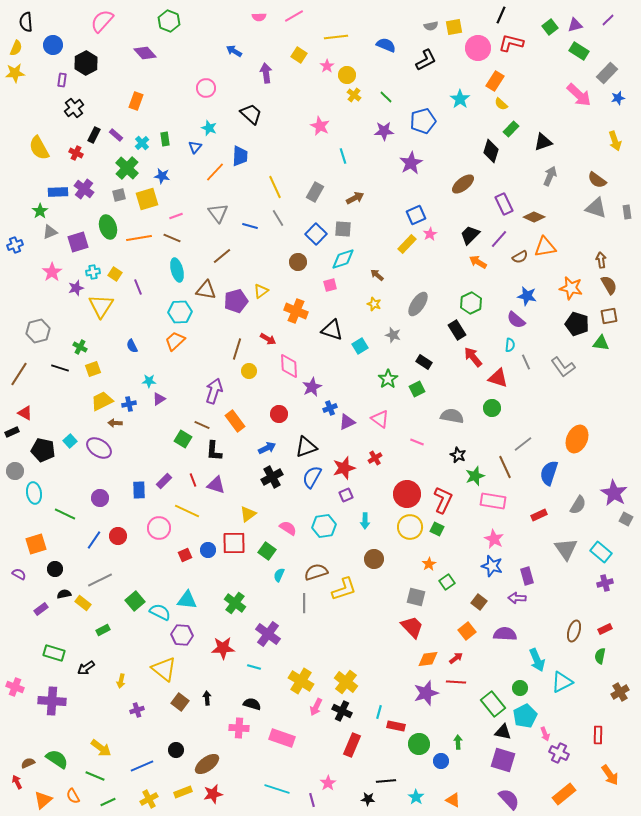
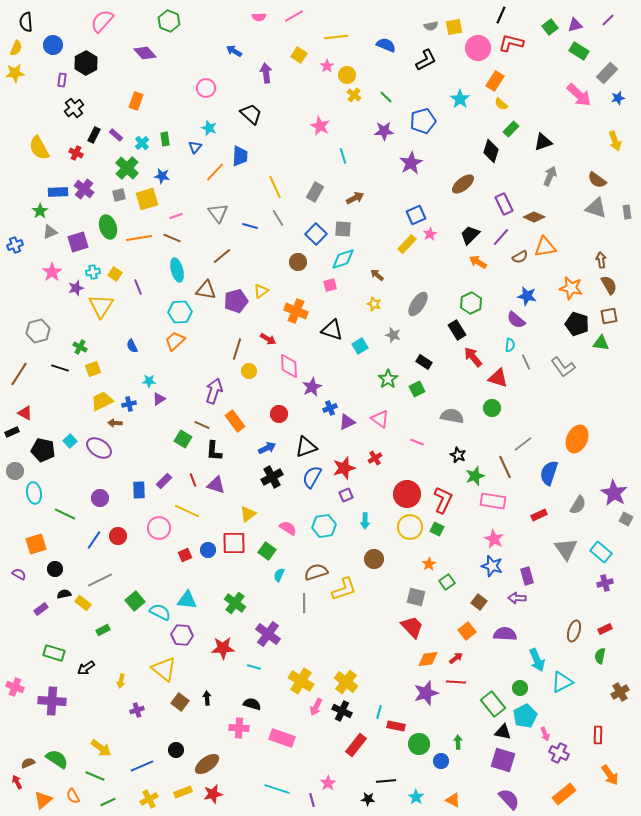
purple line at (499, 239): moved 2 px right, 2 px up
red rectangle at (352, 745): moved 4 px right; rotated 15 degrees clockwise
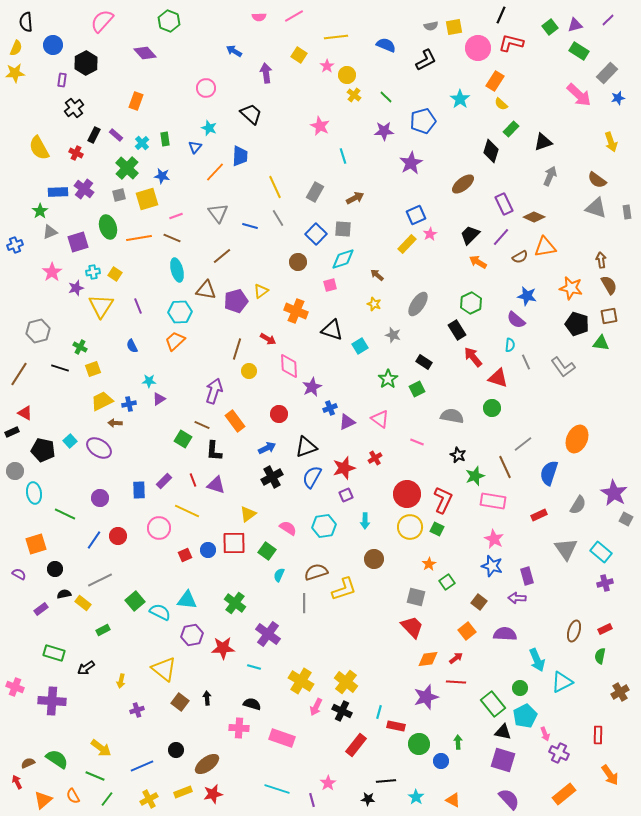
yellow arrow at (615, 141): moved 4 px left, 1 px down
purple line at (138, 287): moved 19 px down
purple hexagon at (182, 635): moved 10 px right; rotated 15 degrees counterclockwise
purple star at (426, 693): moved 4 px down
green line at (108, 802): moved 1 px left, 3 px up; rotated 28 degrees counterclockwise
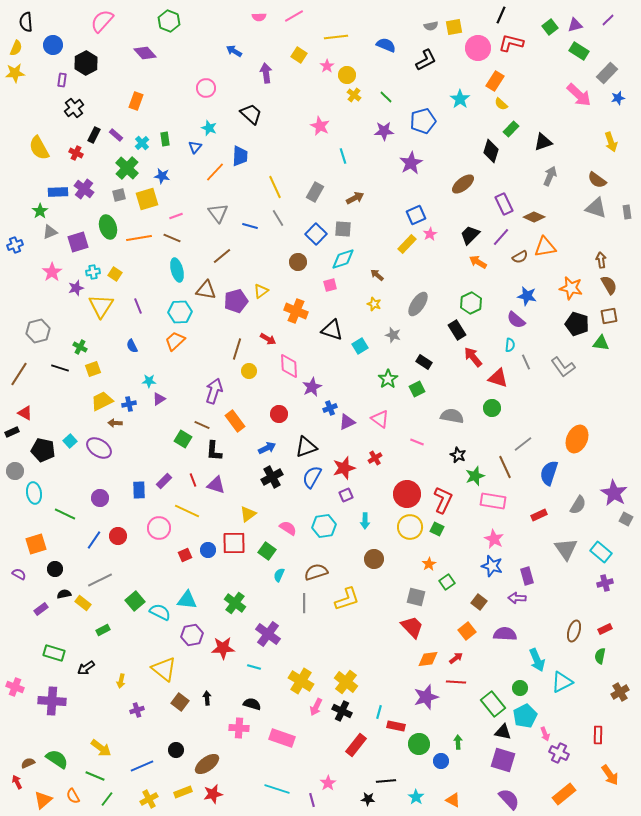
yellow L-shape at (344, 589): moved 3 px right, 10 px down
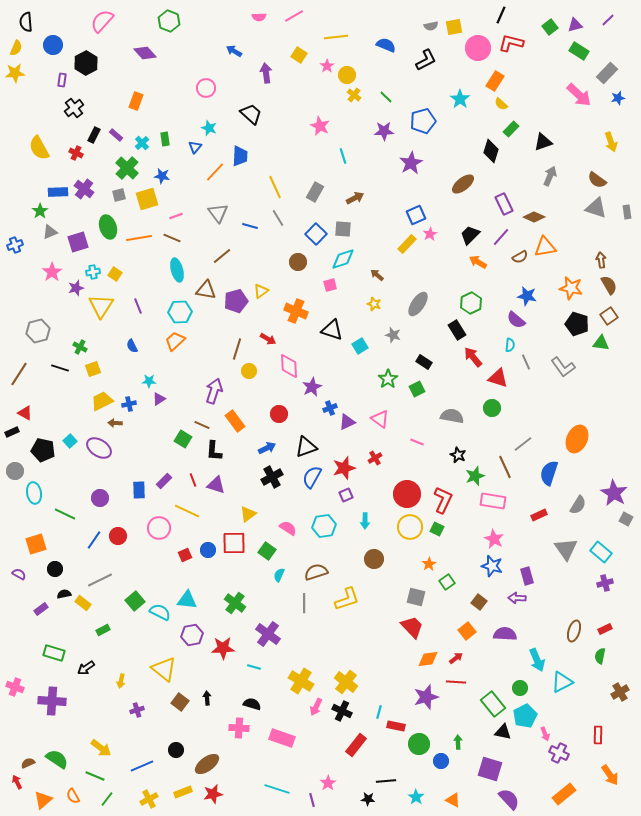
brown square at (609, 316): rotated 24 degrees counterclockwise
purple square at (503, 760): moved 13 px left, 9 px down
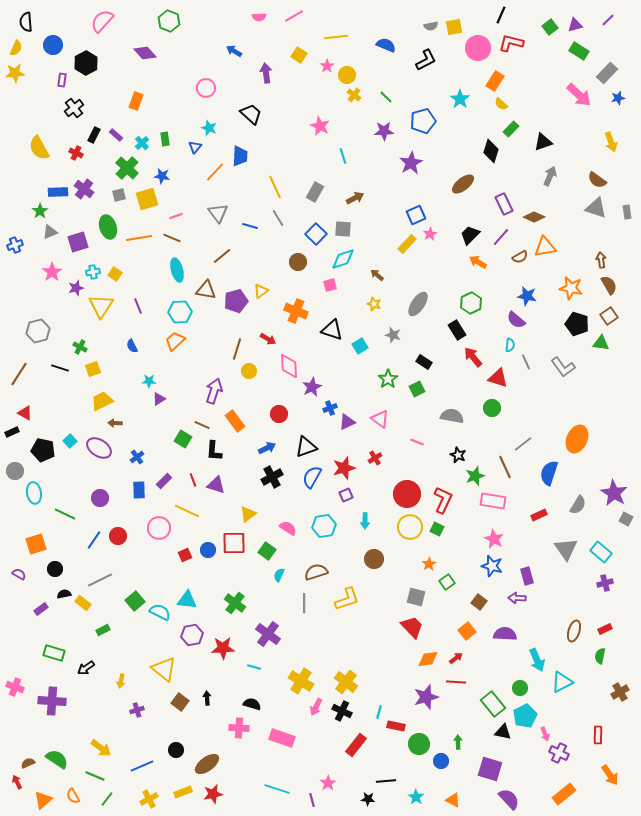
blue cross at (129, 404): moved 8 px right, 53 px down; rotated 24 degrees counterclockwise
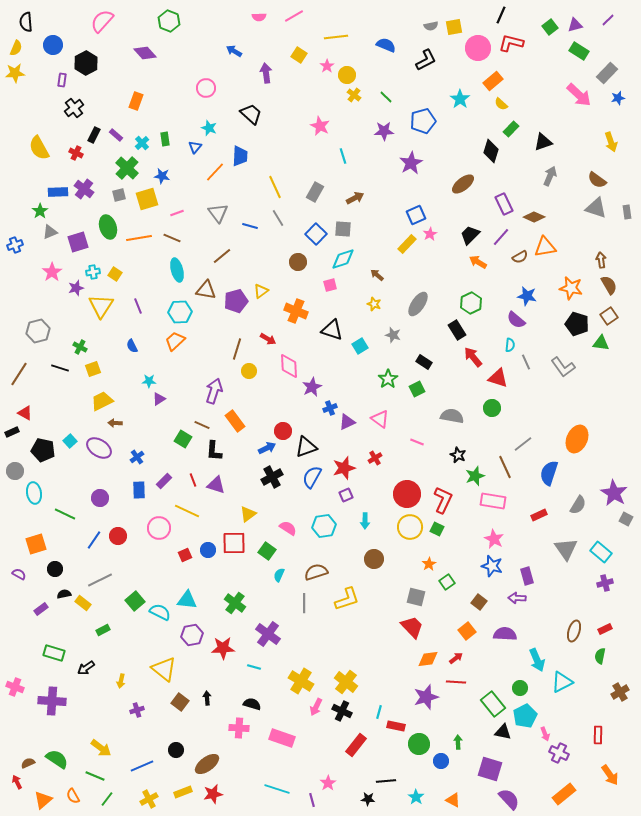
orange rectangle at (495, 81): moved 2 px left; rotated 18 degrees clockwise
pink line at (176, 216): moved 1 px right, 3 px up
red circle at (279, 414): moved 4 px right, 17 px down
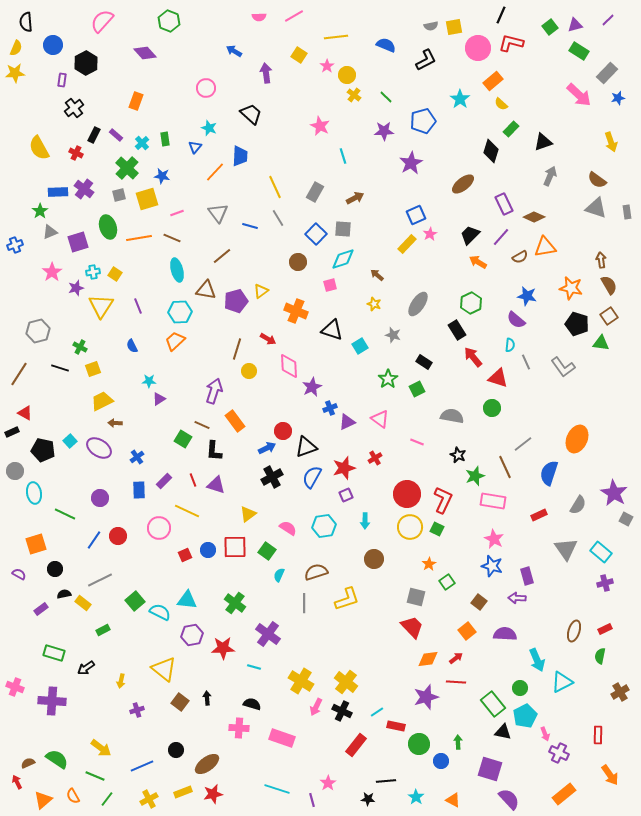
red square at (234, 543): moved 1 px right, 4 px down
cyan line at (379, 712): moved 2 px left; rotated 40 degrees clockwise
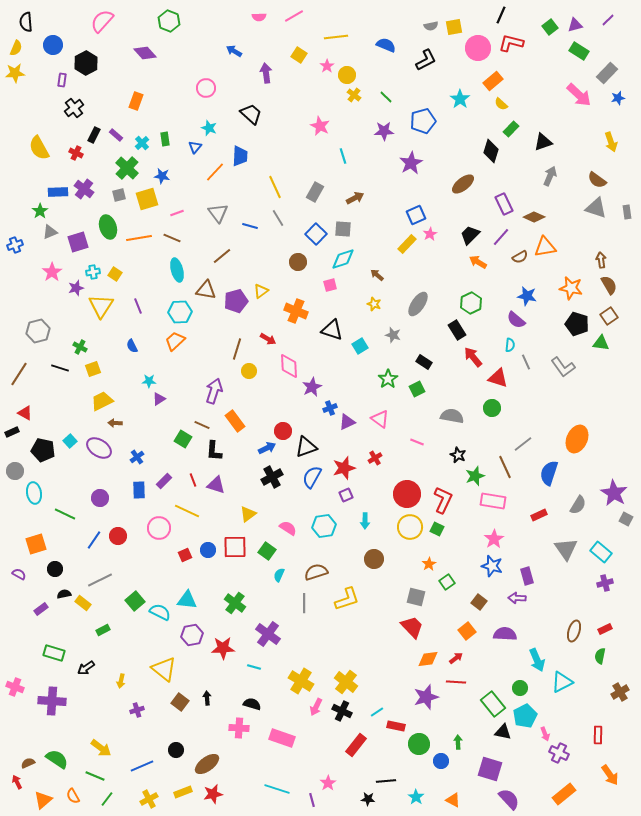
pink star at (494, 539): rotated 12 degrees clockwise
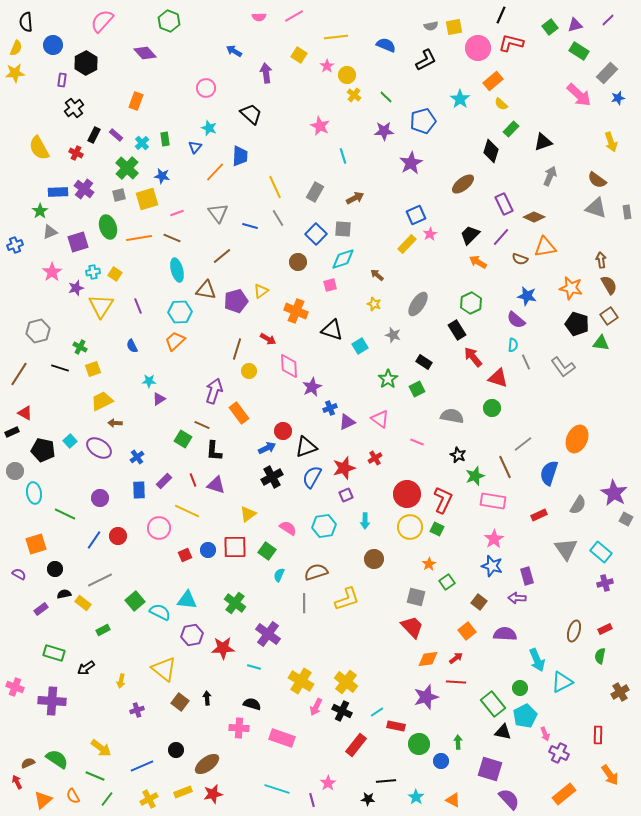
brown semicircle at (520, 257): moved 2 px down; rotated 49 degrees clockwise
cyan semicircle at (510, 345): moved 3 px right
orange rectangle at (235, 421): moved 4 px right, 8 px up
